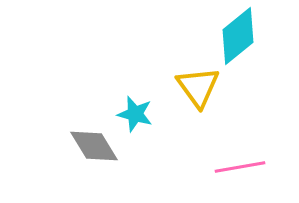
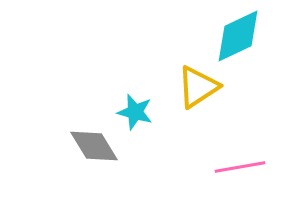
cyan diamond: rotated 14 degrees clockwise
yellow triangle: rotated 33 degrees clockwise
cyan star: moved 2 px up
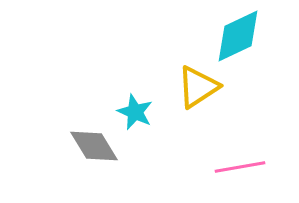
cyan star: rotated 9 degrees clockwise
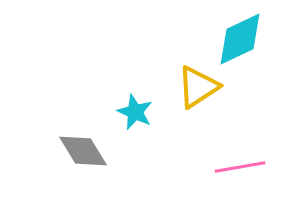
cyan diamond: moved 2 px right, 3 px down
gray diamond: moved 11 px left, 5 px down
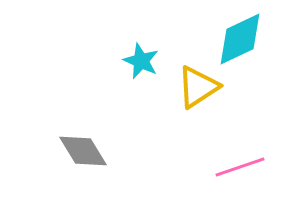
cyan star: moved 6 px right, 51 px up
pink line: rotated 9 degrees counterclockwise
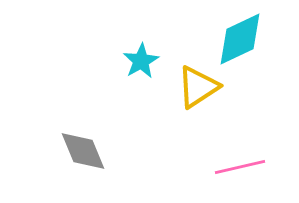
cyan star: rotated 18 degrees clockwise
gray diamond: rotated 9 degrees clockwise
pink line: rotated 6 degrees clockwise
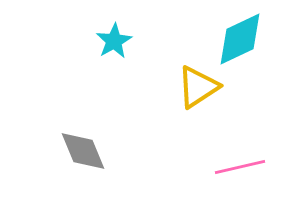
cyan star: moved 27 px left, 20 px up
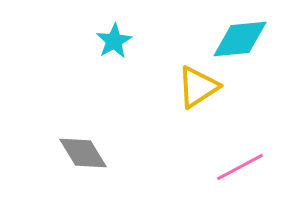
cyan diamond: rotated 20 degrees clockwise
gray diamond: moved 2 px down; rotated 9 degrees counterclockwise
pink line: rotated 15 degrees counterclockwise
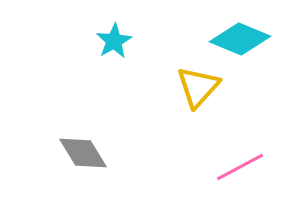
cyan diamond: rotated 28 degrees clockwise
yellow triangle: rotated 15 degrees counterclockwise
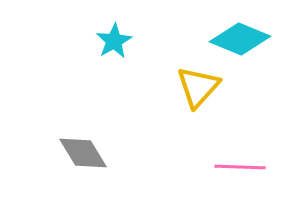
pink line: rotated 30 degrees clockwise
